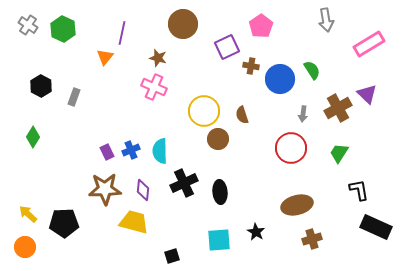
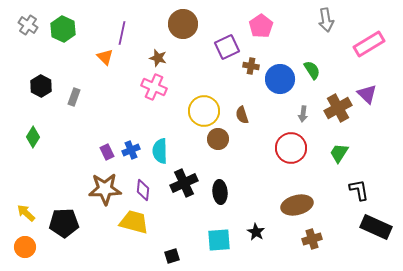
orange triangle at (105, 57): rotated 24 degrees counterclockwise
yellow arrow at (28, 214): moved 2 px left, 1 px up
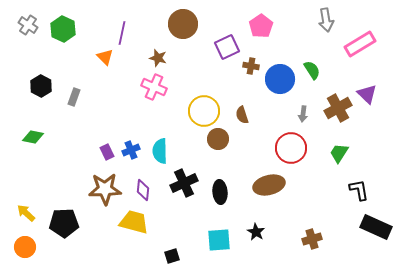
pink rectangle at (369, 44): moved 9 px left
green diamond at (33, 137): rotated 70 degrees clockwise
brown ellipse at (297, 205): moved 28 px left, 20 px up
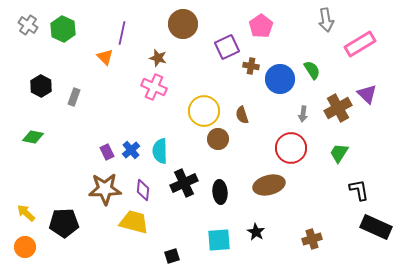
blue cross at (131, 150): rotated 18 degrees counterclockwise
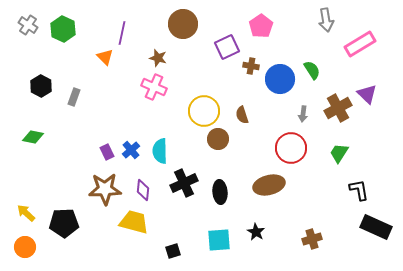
black square at (172, 256): moved 1 px right, 5 px up
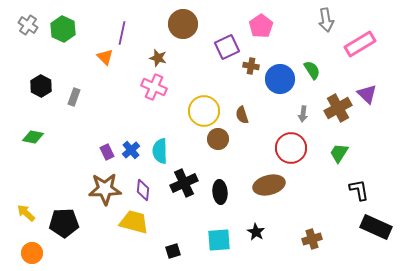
orange circle at (25, 247): moved 7 px right, 6 px down
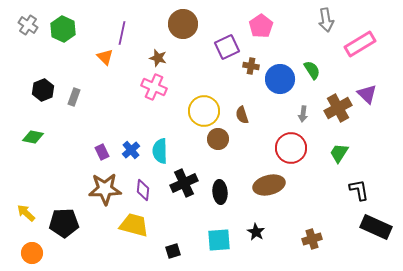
black hexagon at (41, 86): moved 2 px right, 4 px down; rotated 10 degrees clockwise
purple rectangle at (107, 152): moved 5 px left
yellow trapezoid at (134, 222): moved 3 px down
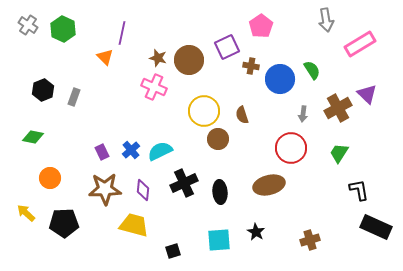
brown circle at (183, 24): moved 6 px right, 36 px down
cyan semicircle at (160, 151): rotated 65 degrees clockwise
brown cross at (312, 239): moved 2 px left, 1 px down
orange circle at (32, 253): moved 18 px right, 75 px up
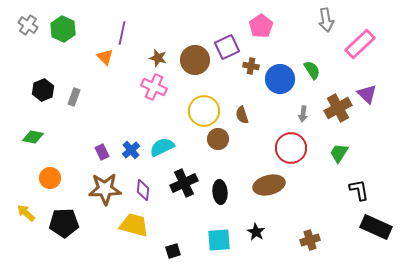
pink rectangle at (360, 44): rotated 12 degrees counterclockwise
brown circle at (189, 60): moved 6 px right
cyan semicircle at (160, 151): moved 2 px right, 4 px up
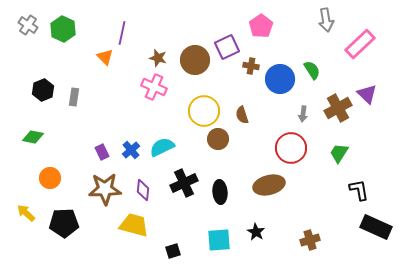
gray rectangle at (74, 97): rotated 12 degrees counterclockwise
